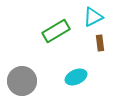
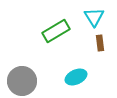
cyan triangle: moved 1 px right; rotated 35 degrees counterclockwise
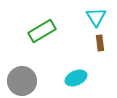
cyan triangle: moved 2 px right
green rectangle: moved 14 px left
cyan ellipse: moved 1 px down
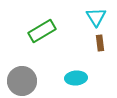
cyan ellipse: rotated 20 degrees clockwise
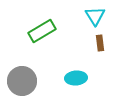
cyan triangle: moved 1 px left, 1 px up
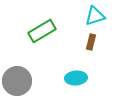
cyan triangle: rotated 45 degrees clockwise
brown rectangle: moved 9 px left, 1 px up; rotated 21 degrees clockwise
gray circle: moved 5 px left
